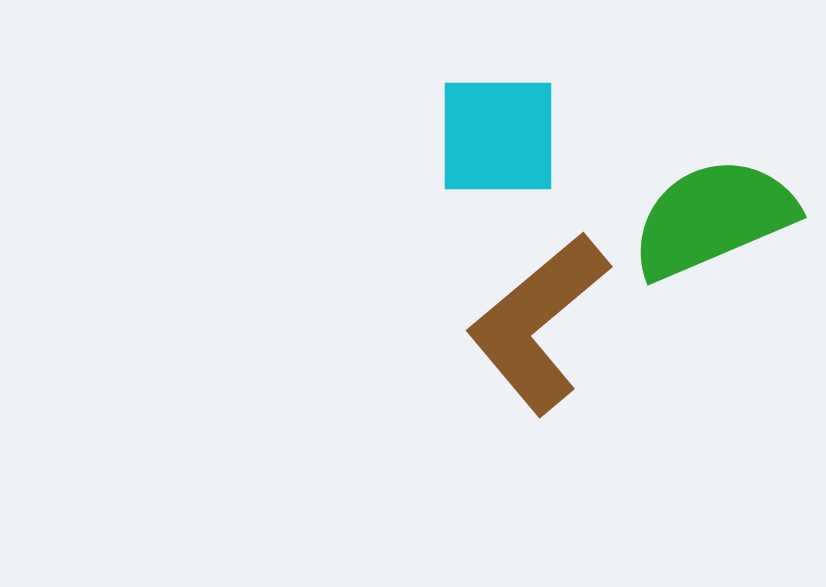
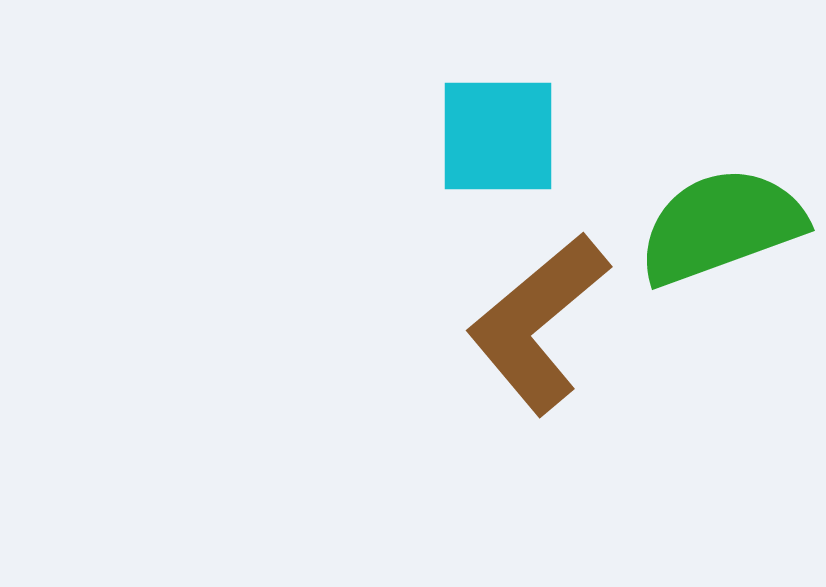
green semicircle: moved 8 px right, 8 px down; rotated 3 degrees clockwise
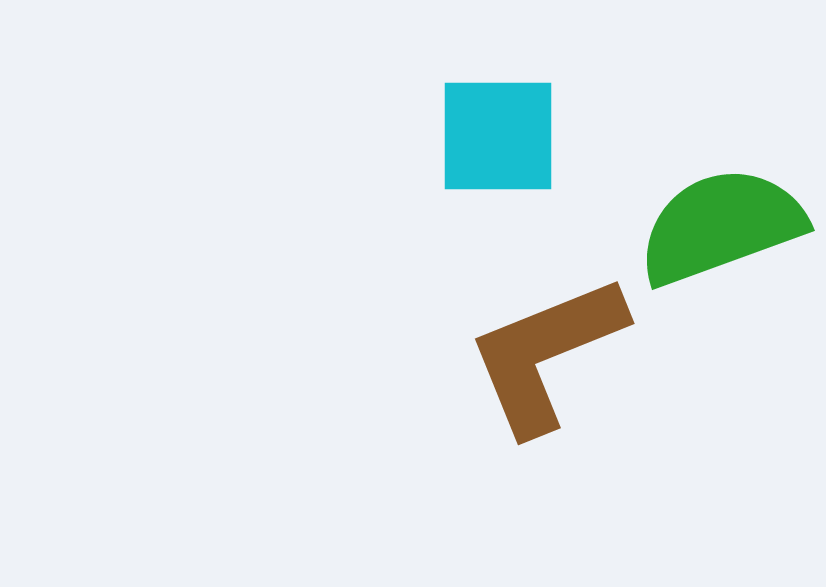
brown L-shape: moved 8 px right, 31 px down; rotated 18 degrees clockwise
